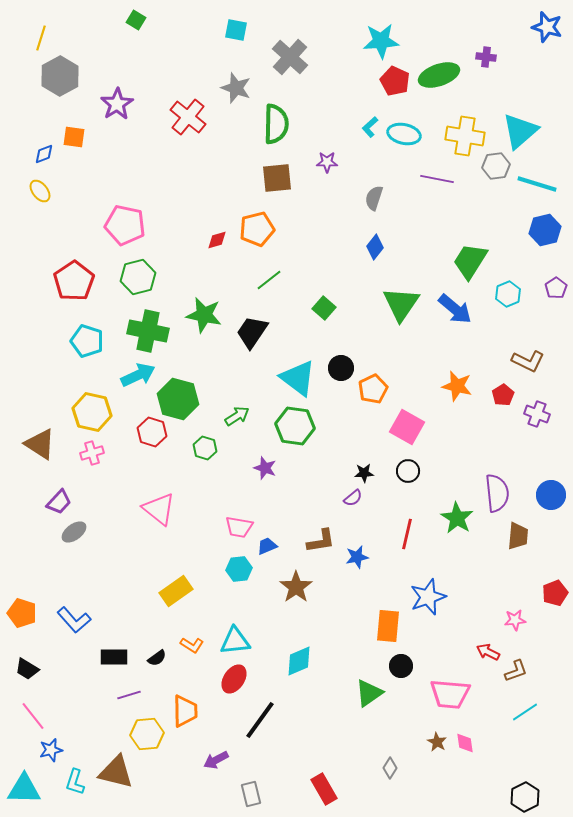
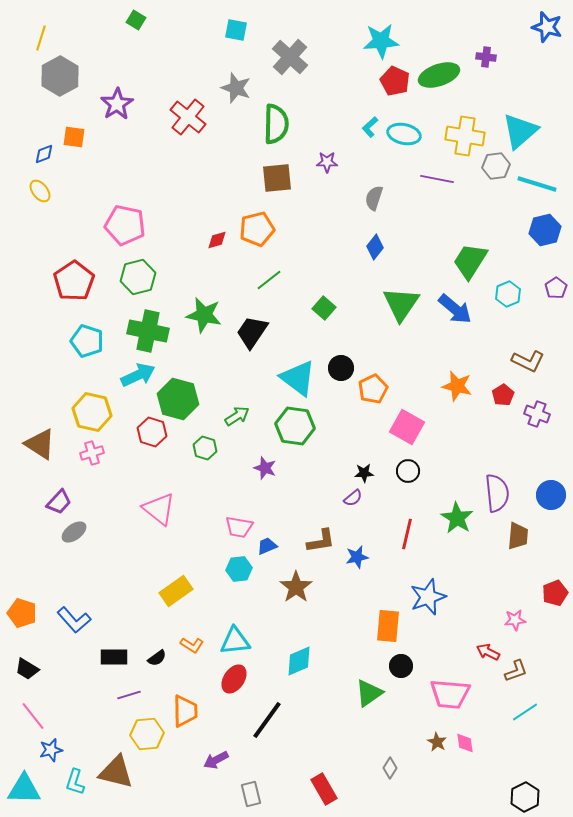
black line at (260, 720): moved 7 px right
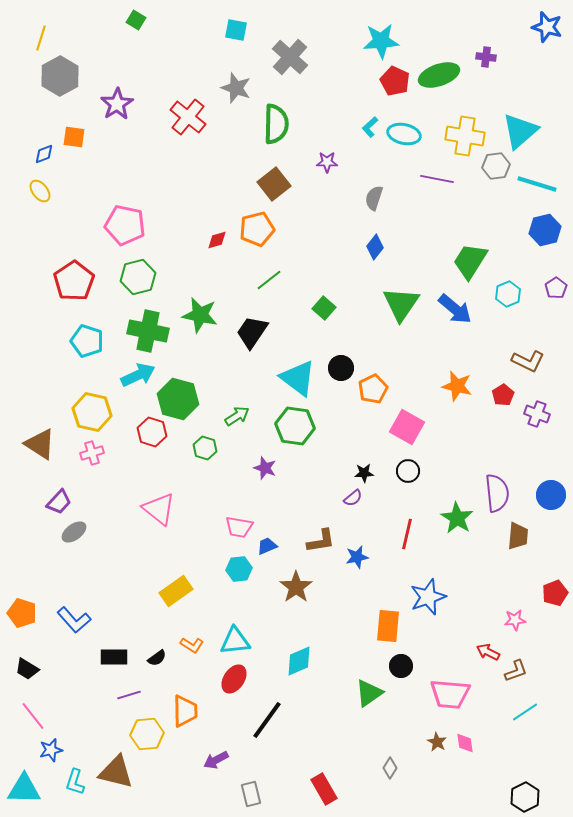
brown square at (277, 178): moved 3 px left, 6 px down; rotated 32 degrees counterclockwise
green star at (204, 315): moved 4 px left
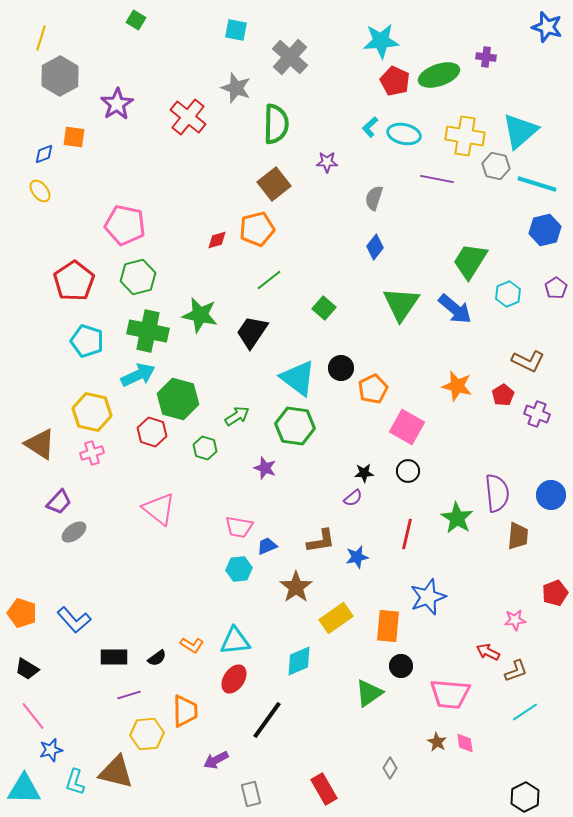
gray hexagon at (496, 166): rotated 20 degrees clockwise
yellow rectangle at (176, 591): moved 160 px right, 27 px down
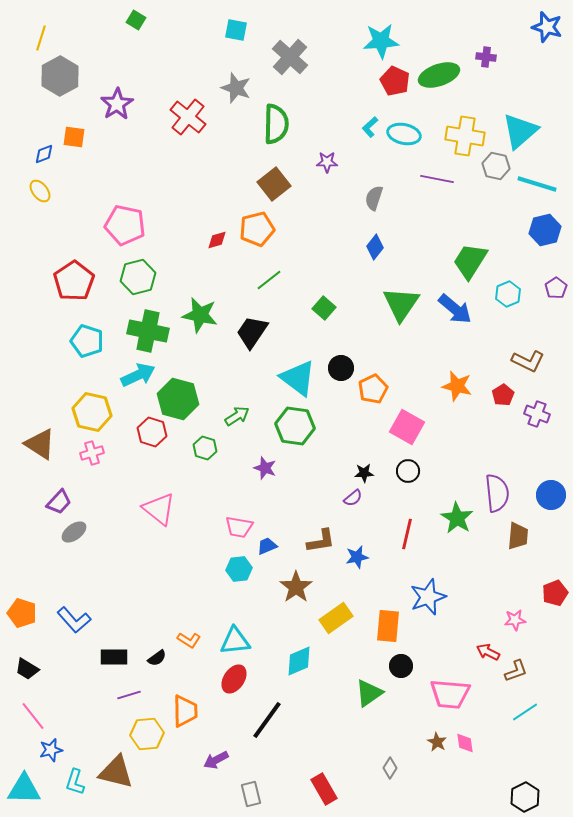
orange L-shape at (192, 645): moved 3 px left, 5 px up
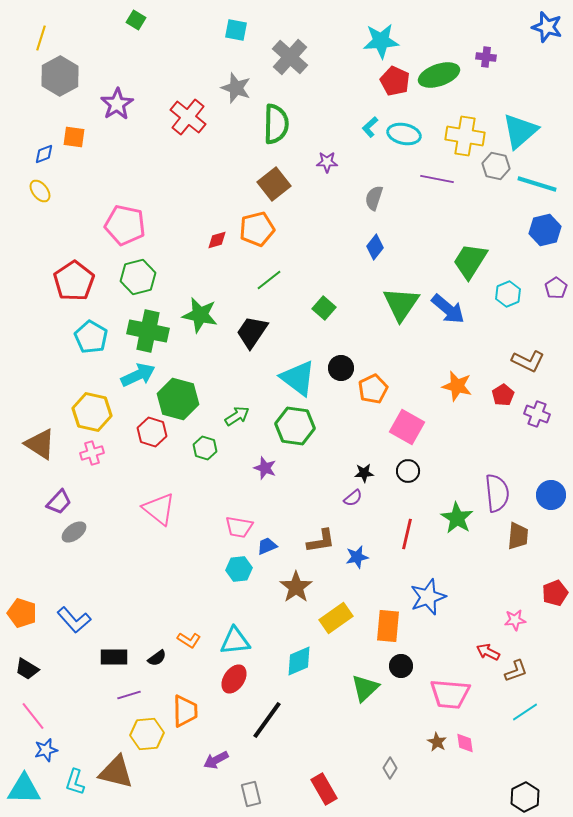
blue arrow at (455, 309): moved 7 px left
cyan pentagon at (87, 341): moved 4 px right, 4 px up; rotated 12 degrees clockwise
green triangle at (369, 693): moved 4 px left, 5 px up; rotated 8 degrees counterclockwise
blue star at (51, 750): moved 5 px left
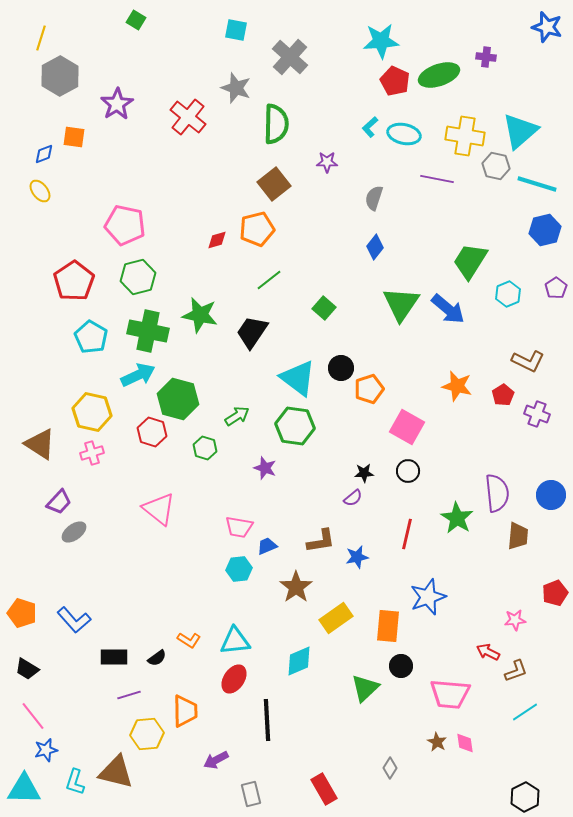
orange pentagon at (373, 389): moved 4 px left; rotated 8 degrees clockwise
black line at (267, 720): rotated 39 degrees counterclockwise
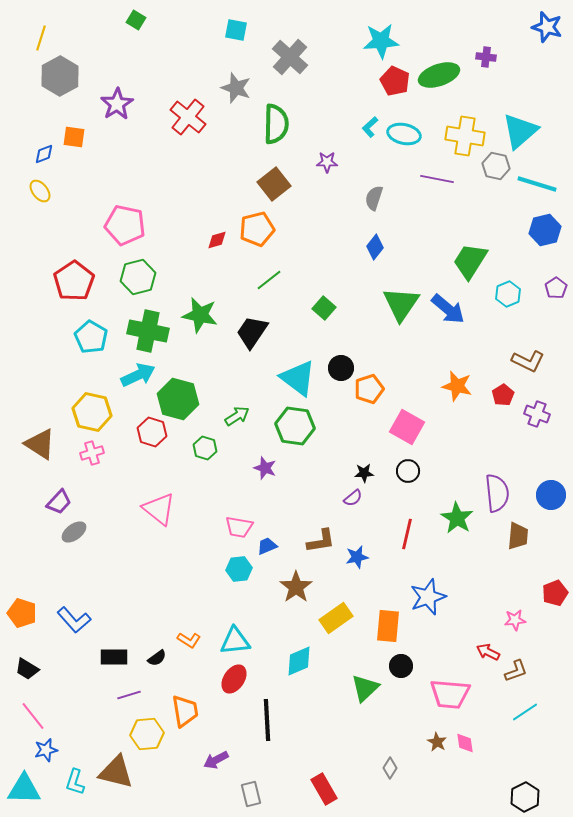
orange trapezoid at (185, 711): rotated 8 degrees counterclockwise
